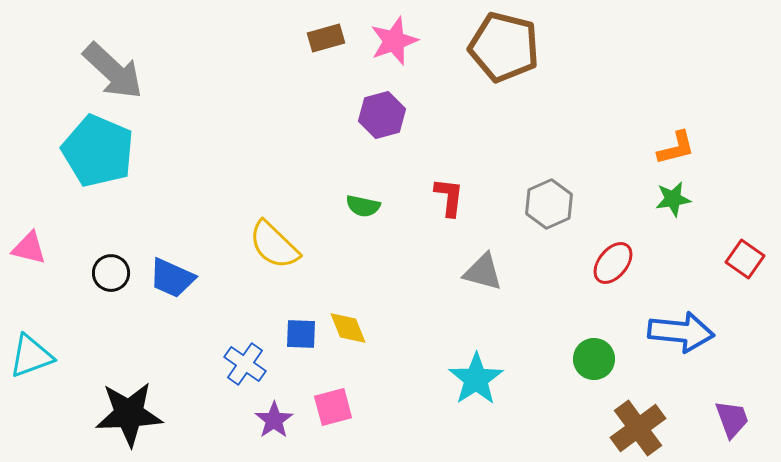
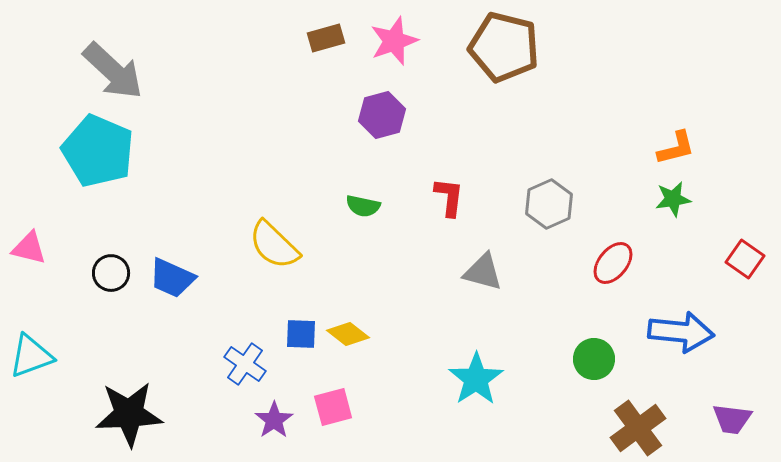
yellow diamond: moved 6 px down; rotated 30 degrees counterclockwise
purple trapezoid: rotated 117 degrees clockwise
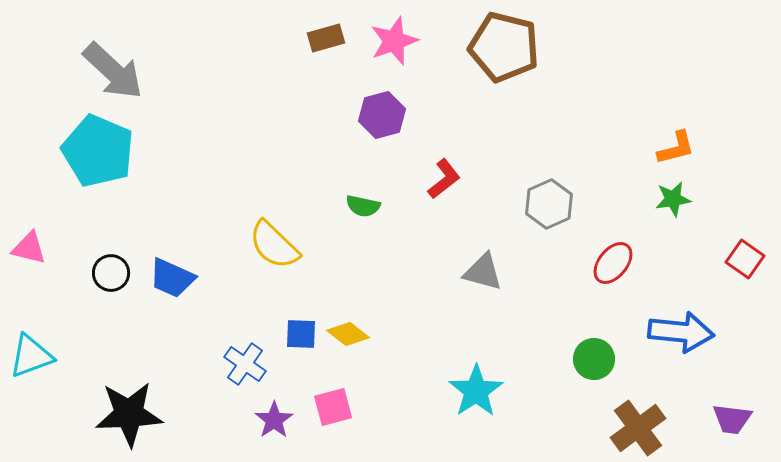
red L-shape: moved 5 px left, 18 px up; rotated 45 degrees clockwise
cyan star: moved 12 px down
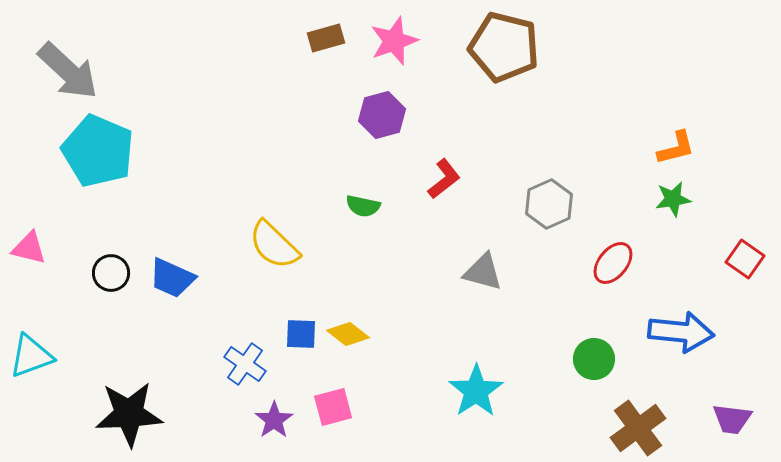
gray arrow: moved 45 px left
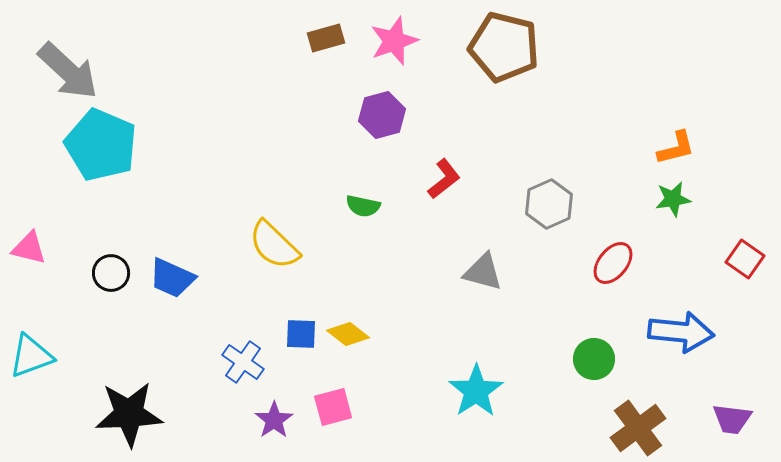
cyan pentagon: moved 3 px right, 6 px up
blue cross: moved 2 px left, 2 px up
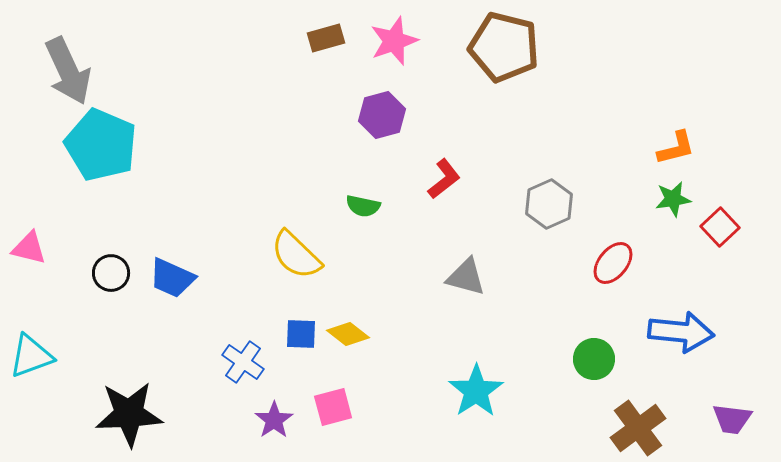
gray arrow: rotated 22 degrees clockwise
yellow semicircle: moved 22 px right, 10 px down
red square: moved 25 px left, 32 px up; rotated 12 degrees clockwise
gray triangle: moved 17 px left, 5 px down
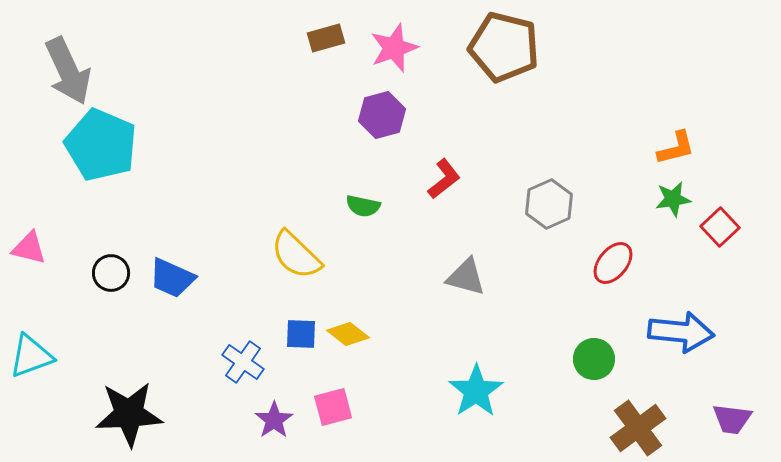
pink star: moved 7 px down
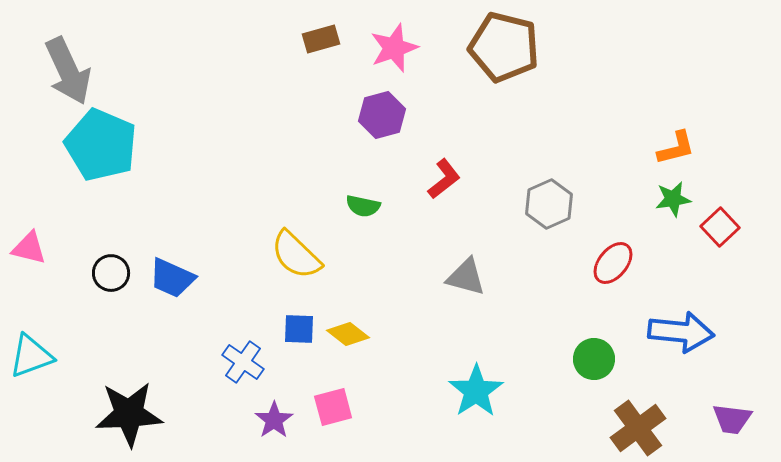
brown rectangle: moved 5 px left, 1 px down
blue square: moved 2 px left, 5 px up
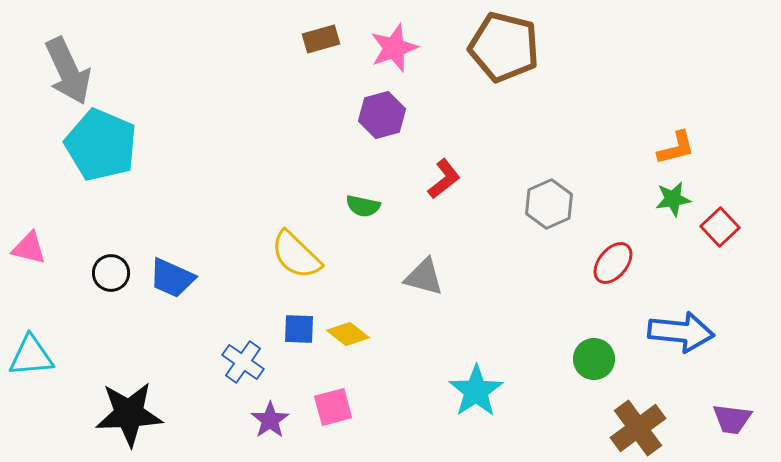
gray triangle: moved 42 px left
cyan triangle: rotated 15 degrees clockwise
purple star: moved 4 px left
